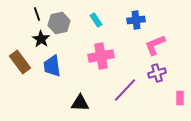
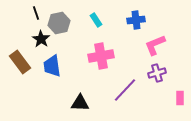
black line: moved 1 px left, 1 px up
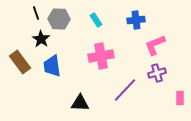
gray hexagon: moved 4 px up; rotated 15 degrees clockwise
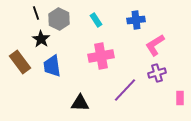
gray hexagon: rotated 25 degrees clockwise
pink L-shape: rotated 10 degrees counterclockwise
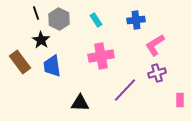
black star: moved 1 px down
pink rectangle: moved 2 px down
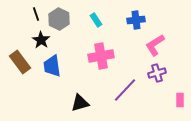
black line: moved 1 px down
black triangle: rotated 18 degrees counterclockwise
